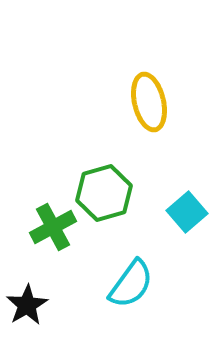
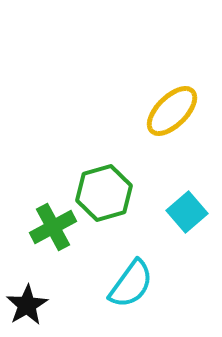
yellow ellipse: moved 23 px right, 9 px down; rotated 58 degrees clockwise
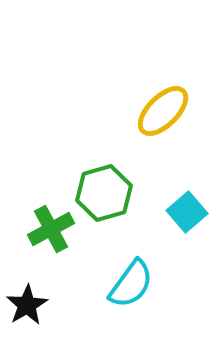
yellow ellipse: moved 9 px left
green cross: moved 2 px left, 2 px down
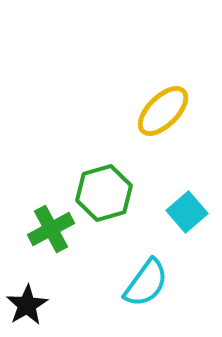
cyan semicircle: moved 15 px right, 1 px up
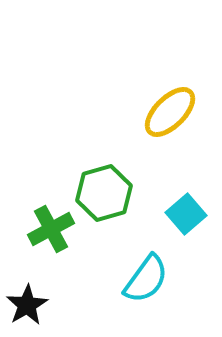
yellow ellipse: moved 7 px right, 1 px down
cyan square: moved 1 px left, 2 px down
cyan semicircle: moved 4 px up
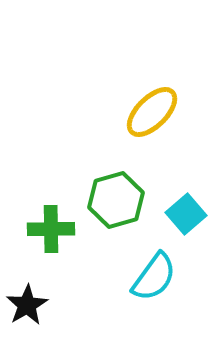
yellow ellipse: moved 18 px left
green hexagon: moved 12 px right, 7 px down
green cross: rotated 27 degrees clockwise
cyan semicircle: moved 8 px right, 2 px up
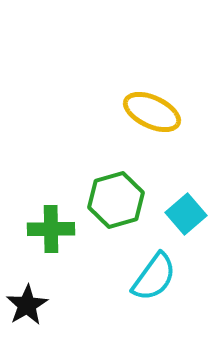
yellow ellipse: rotated 70 degrees clockwise
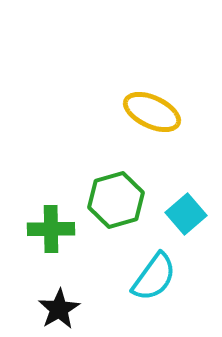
black star: moved 32 px right, 4 px down
